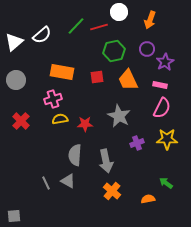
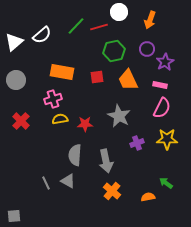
orange semicircle: moved 2 px up
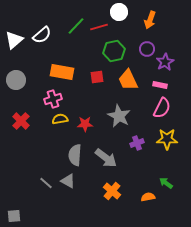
white triangle: moved 2 px up
gray arrow: moved 3 px up; rotated 40 degrees counterclockwise
gray line: rotated 24 degrees counterclockwise
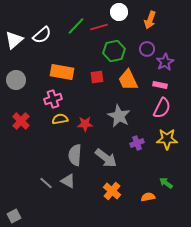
gray square: rotated 24 degrees counterclockwise
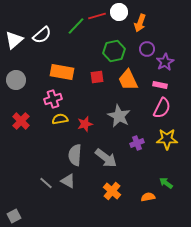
orange arrow: moved 10 px left, 3 px down
red line: moved 2 px left, 11 px up
red star: rotated 14 degrees counterclockwise
